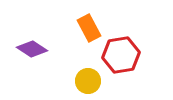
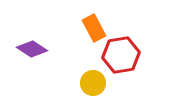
orange rectangle: moved 5 px right
yellow circle: moved 5 px right, 2 px down
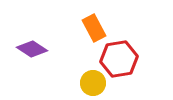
red hexagon: moved 2 px left, 4 px down
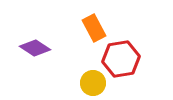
purple diamond: moved 3 px right, 1 px up
red hexagon: moved 2 px right
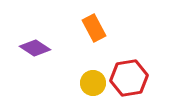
red hexagon: moved 8 px right, 19 px down
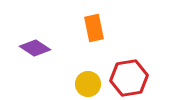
orange rectangle: rotated 16 degrees clockwise
yellow circle: moved 5 px left, 1 px down
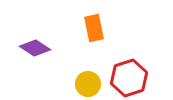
red hexagon: rotated 9 degrees counterclockwise
